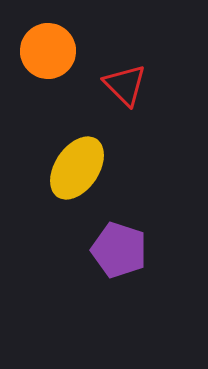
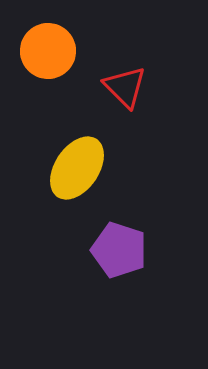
red triangle: moved 2 px down
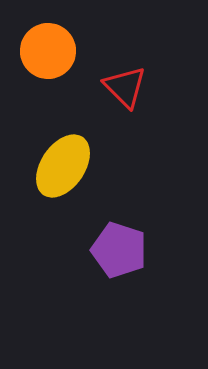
yellow ellipse: moved 14 px left, 2 px up
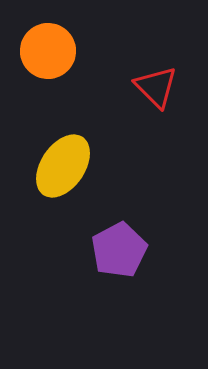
red triangle: moved 31 px right
purple pentagon: rotated 26 degrees clockwise
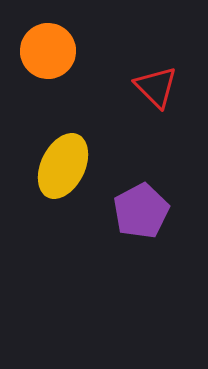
yellow ellipse: rotated 8 degrees counterclockwise
purple pentagon: moved 22 px right, 39 px up
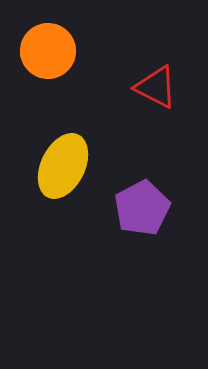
red triangle: rotated 18 degrees counterclockwise
purple pentagon: moved 1 px right, 3 px up
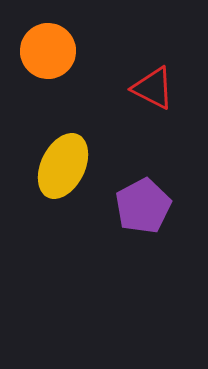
red triangle: moved 3 px left, 1 px down
purple pentagon: moved 1 px right, 2 px up
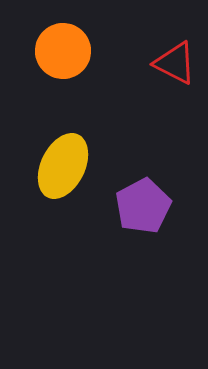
orange circle: moved 15 px right
red triangle: moved 22 px right, 25 px up
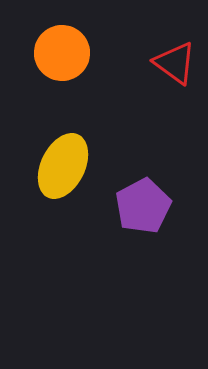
orange circle: moved 1 px left, 2 px down
red triangle: rotated 9 degrees clockwise
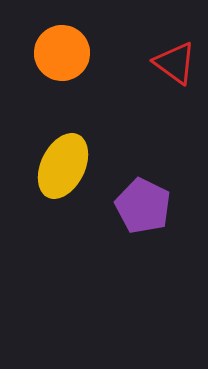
purple pentagon: rotated 18 degrees counterclockwise
